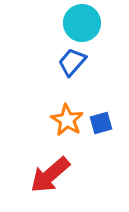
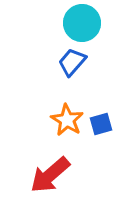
blue square: moved 1 px down
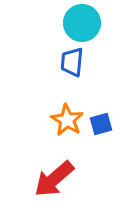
blue trapezoid: rotated 36 degrees counterclockwise
red arrow: moved 4 px right, 4 px down
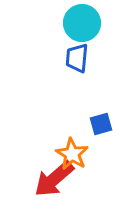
blue trapezoid: moved 5 px right, 4 px up
orange star: moved 5 px right, 34 px down
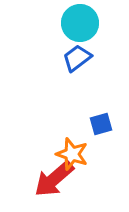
cyan circle: moved 2 px left
blue trapezoid: rotated 48 degrees clockwise
orange star: rotated 12 degrees counterclockwise
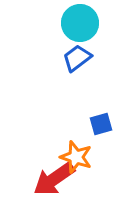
orange star: moved 4 px right, 3 px down
red arrow: rotated 6 degrees clockwise
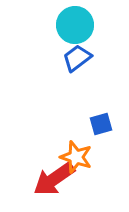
cyan circle: moved 5 px left, 2 px down
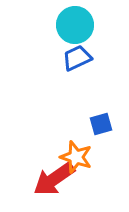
blue trapezoid: rotated 12 degrees clockwise
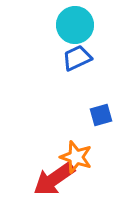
blue square: moved 9 px up
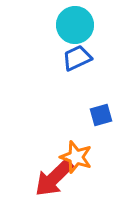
red arrow: moved 1 px up; rotated 9 degrees counterclockwise
